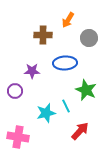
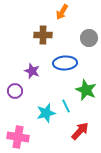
orange arrow: moved 6 px left, 8 px up
purple star: rotated 21 degrees clockwise
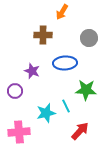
green star: rotated 20 degrees counterclockwise
pink cross: moved 1 px right, 5 px up; rotated 15 degrees counterclockwise
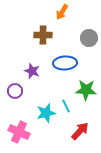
pink cross: rotated 30 degrees clockwise
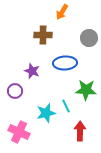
red arrow: rotated 42 degrees counterclockwise
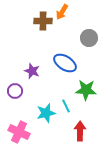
brown cross: moved 14 px up
blue ellipse: rotated 35 degrees clockwise
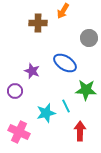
orange arrow: moved 1 px right, 1 px up
brown cross: moved 5 px left, 2 px down
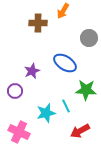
purple star: rotated 28 degrees clockwise
red arrow: rotated 120 degrees counterclockwise
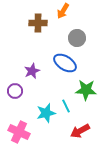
gray circle: moved 12 px left
